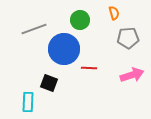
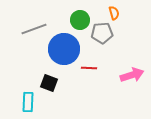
gray pentagon: moved 26 px left, 5 px up
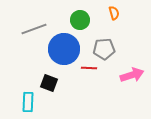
gray pentagon: moved 2 px right, 16 px down
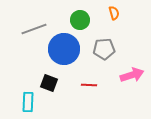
red line: moved 17 px down
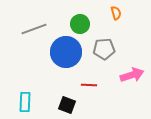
orange semicircle: moved 2 px right
green circle: moved 4 px down
blue circle: moved 2 px right, 3 px down
black square: moved 18 px right, 22 px down
cyan rectangle: moved 3 px left
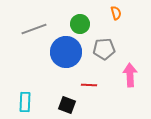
pink arrow: moved 2 px left; rotated 75 degrees counterclockwise
